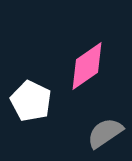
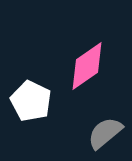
gray semicircle: rotated 6 degrees counterclockwise
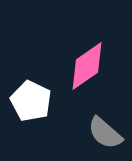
gray semicircle: rotated 99 degrees counterclockwise
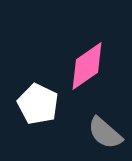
white pentagon: moved 7 px right, 3 px down
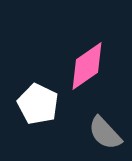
gray semicircle: rotated 6 degrees clockwise
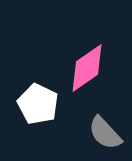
pink diamond: moved 2 px down
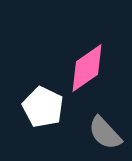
white pentagon: moved 5 px right, 3 px down
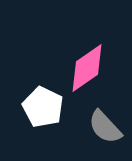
gray semicircle: moved 6 px up
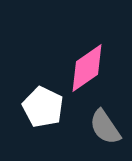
gray semicircle: rotated 9 degrees clockwise
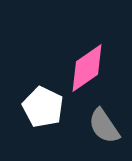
gray semicircle: moved 1 px left, 1 px up
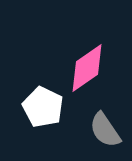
gray semicircle: moved 1 px right, 4 px down
